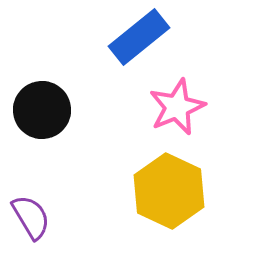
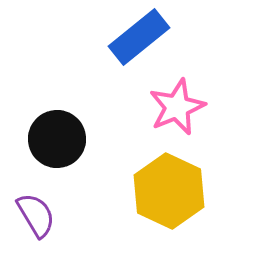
black circle: moved 15 px right, 29 px down
purple semicircle: moved 5 px right, 2 px up
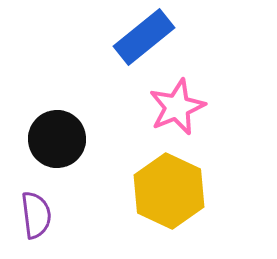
blue rectangle: moved 5 px right
purple semicircle: rotated 24 degrees clockwise
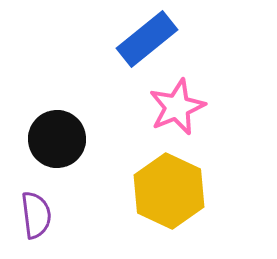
blue rectangle: moved 3 px right, 2 px down
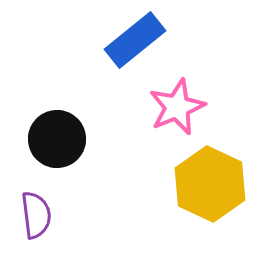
blue rectangle: moved 12 px left, 1 px down
yellow hexagon: moved 41 px right, 7 px up
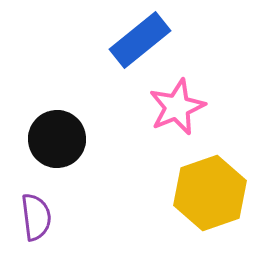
blue rectangle: moved 5 px right
yellow hexagon: moved 9 px down; rotated 16 degrees clockwise
purple semicircle: moved 2 px down
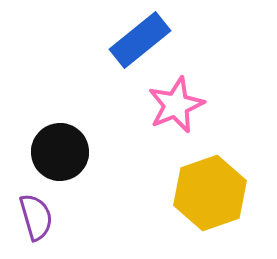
pink star: moved 1 px left, 2 px up
black circle: moved 3 px right, 13 px down
purple semicircle: rotated 9 degrees counterclockwise
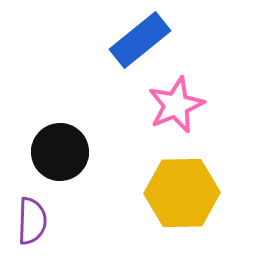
yellow hexagon: moved 28 px left; rotated 18 degrees clockwise
purple semicircle: moved 4 px left, 4 px down; rotated 18 degrees clockwise
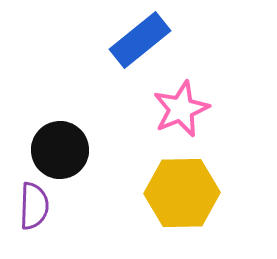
pink star: moved 5 px right, 4 px down
black circle: moved 2 px up
purple semicircle: moved 2 px right, 15 px up
